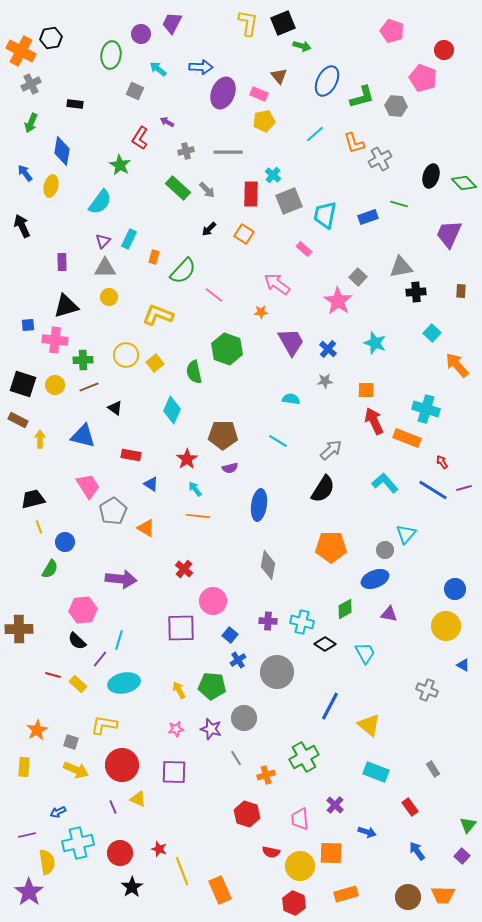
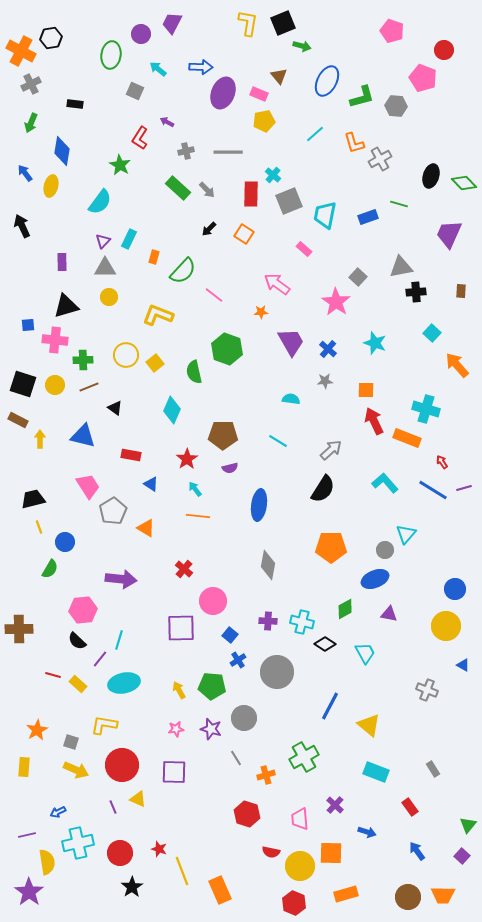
pink star at (338, 301): moved 2 px left, 1 px down
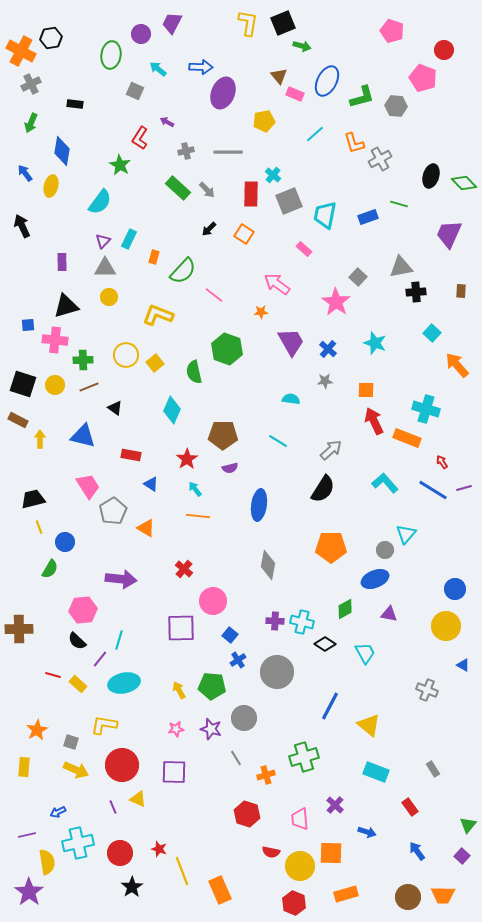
pink rectangle at (259, 94): moved 36 px right
purple cross at (268, 621): moved 7 px right
green cross at (304, 757): rotated 12 degrees clockwise
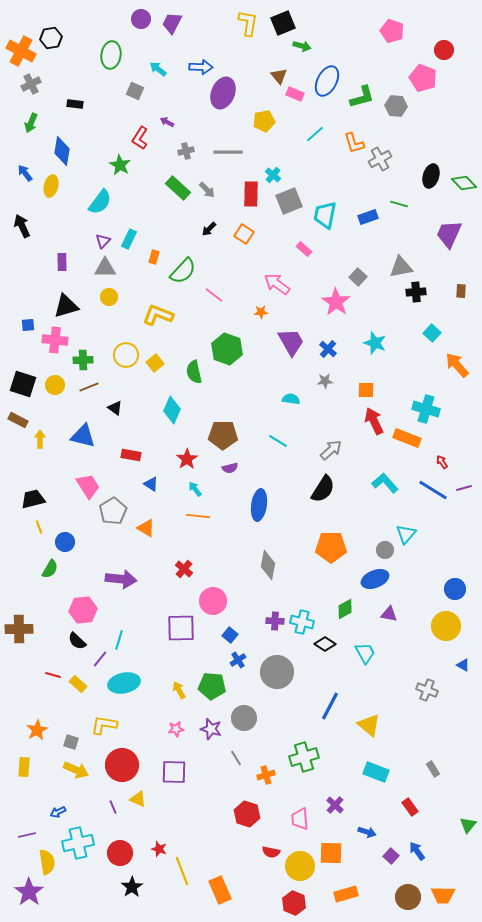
purple circle at (141, 34): moved 15 px up
purple square at (462, 856): moved 71 px left
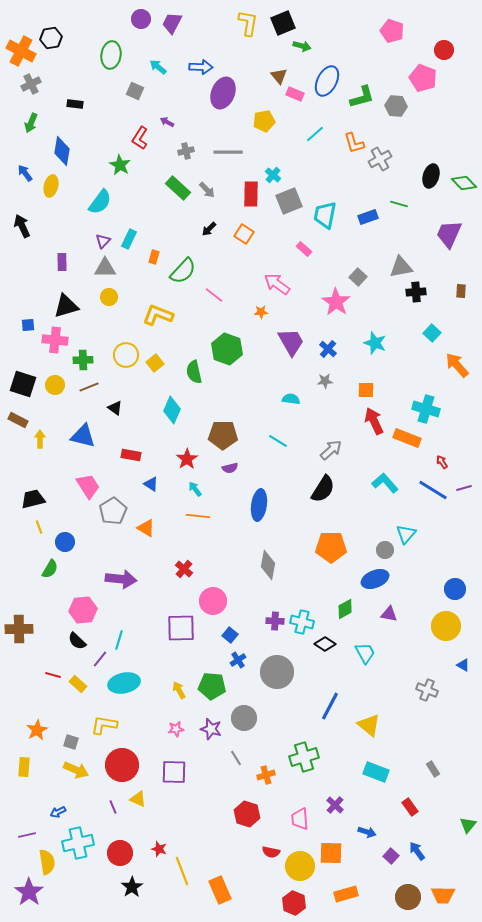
cyan arrow at (158, 69): moved 2 px up
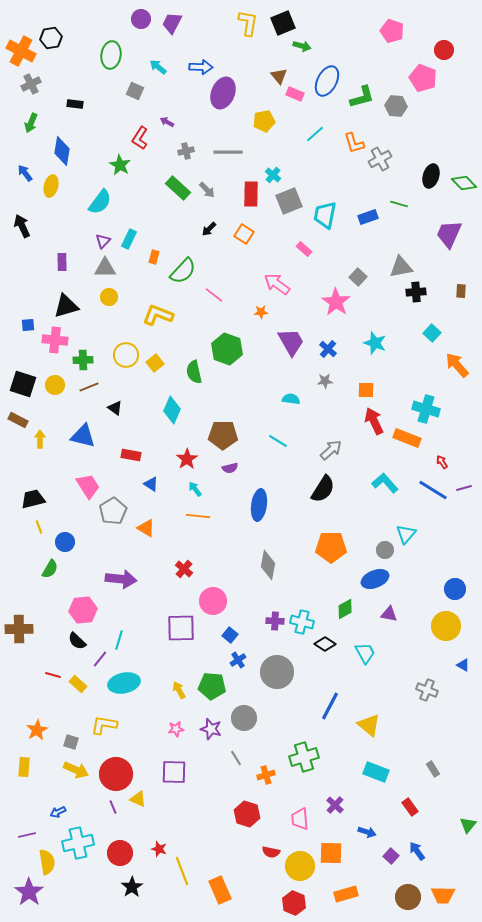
red circle at (122, 765): moved 6 px left, 9 px down
